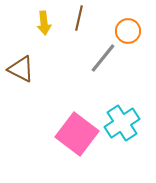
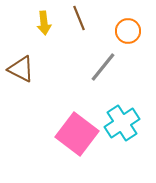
brown line: rotated 35 degrees counterclockwise
gray line: moved 9 px down
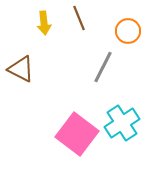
gray line: rotated 12 degrees counterclockwise
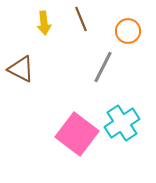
brown line: moved 2 px right, 1 px down
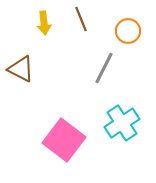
gray line: moved 1 px right, 1 px down
pink square: moved 13 px left, 6 px down
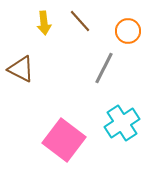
brown line: moved 1 px left, 2 px down; rotated 20 degrees counterclockwise
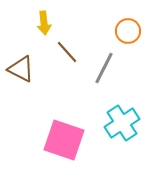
brown line: moved 13 px left, 31 px down
pink square: rotated 18 degrees counterclockwise
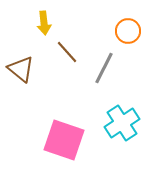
brown triangle: rotated 12 degrees clockwise
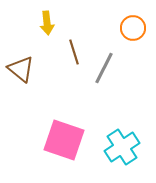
yellow arrow: moved 3 px right
orange circle: moved 5 px right, 3 px up
brown line: moved 7 px right; rotated 25 degrees clockwise
cyan cross: moved 24 px down
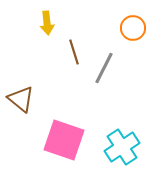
brown triangle: moved 30 px down
